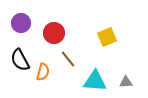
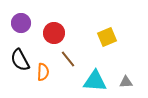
orange semicircle: rotated 12 degrees counterclockwise
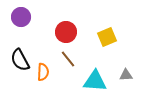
purple circle: moved 6 px up
red circle: moved 12 px right, 1 px up
gray triangle: moved 7 px up
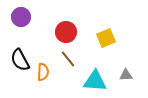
yellow square: moved 1 px left, 1 px down
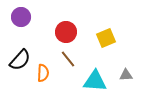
black semicircle: rotated 110 degrees counterclockwise
orange semicircle: moved 1 px down
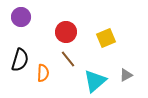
black semicircle: rotated 25 degrees counterclockwise
gray triangle: rotated 24 degrees counterclockwise
cyan triangle: rotated 45 degrees counterclockwise
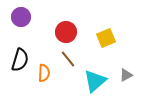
orange semicircle: moved 1 px right
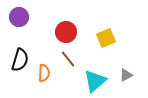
purple circle: moved 2 px left
